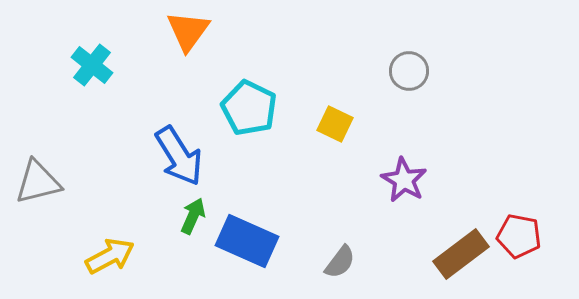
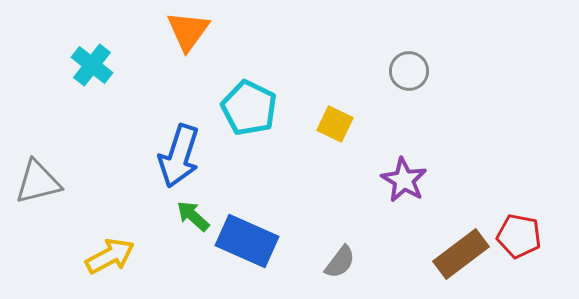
blue arrow: rotated 50 degrees clockwise
green arrow: rotated 72 degrees counterclockwise
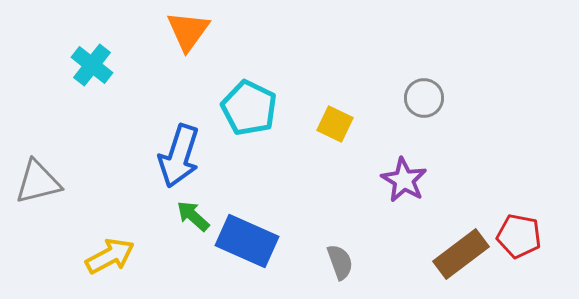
gray circle: moved 15 px right, 27 px down
gray semicircle: rotated 57 degrees counterclockwise
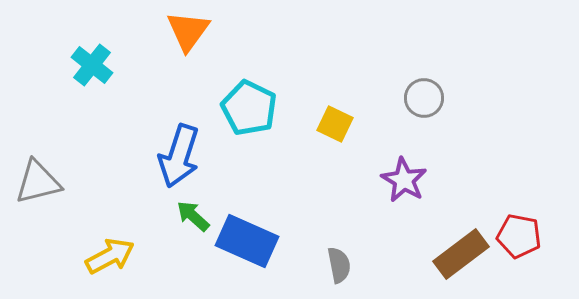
gray semicircle: moved 1 px left, 3 px down; rotated 9 degrees clockwise
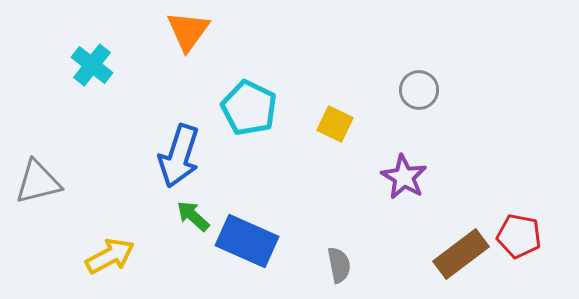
gray circle: moved 5 px left, 8 px up
purple star: moved 3 px up
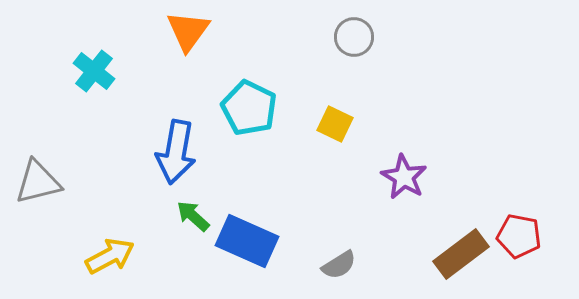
cyan cross: moved 2 px right, 6 px down
gray circle: moved 65 px left, 53 px up
blue arrow: moved 3 px left, 4 px up; rotated 8 degrees counterclockwise
gray semicircle: rotated 69 degrees clockwise
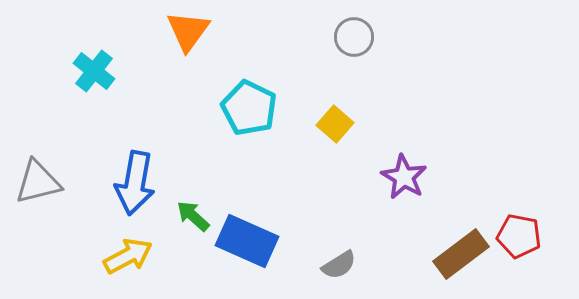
yellow square: rotated 15 degrees clockwise
blue arrow: moved 41 px left, 31 px down
yellow arrow: moved 18 px right
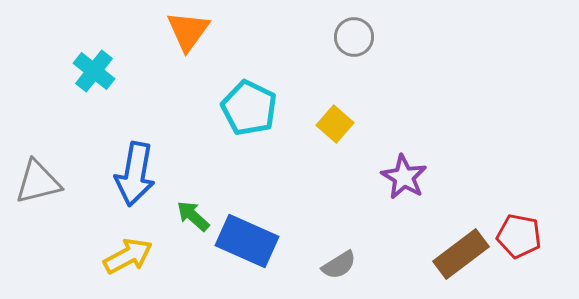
blue arrow: moved 9 px up
